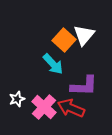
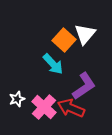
white triangle: moved 1 px right, 1 px up
purple L-shape: rotated 36 degrees counterclockwise
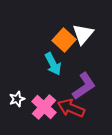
white triangle: moved 2 px left
cyan arrow: rotated 15 degrees clockwise
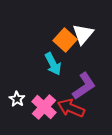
orange square: moved 1 px right
white star: rotated 21 degrees counterclockwise
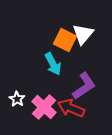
orange square: rotated 15 degrees counterclockwise
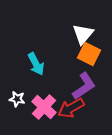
orange square: moved 24 px right, 14 px down
cyan arrow: moved 17 px left
white star: rotated 21 degrees counterclockwise
red arrow: rotated 52 degrees counterclockwise
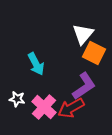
orange square: moved 5 px right, 1 px up
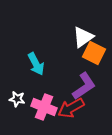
white triangle: moved 3 px down; rotated 15 degrees clockwise
pink cross: rotated 20 degrees counterclockwise
